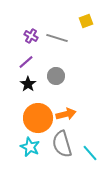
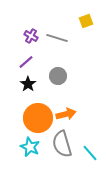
gray circle: moved 2 px right
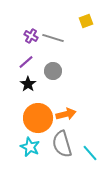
gray line: moved 4 px left
gray circle: moved 5 px left, 5 px up
